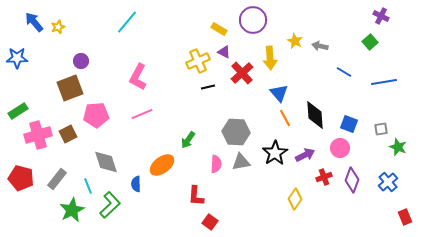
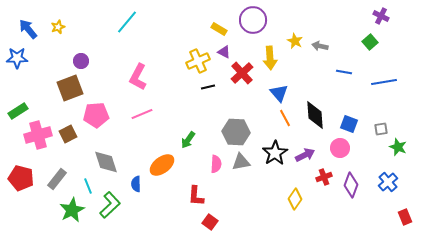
blue arrow at (34, 22): moved 6 px left, 7 px down
blue line at (344, 72): rotated 21 degrees counterclockwise
purple diamond at (352, 180): moved 1 px left, 5 px down
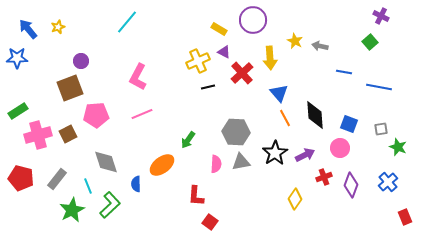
blue line at (384, 82): moved 5 px left, 5 px down; rotated 20 degrees clockwise
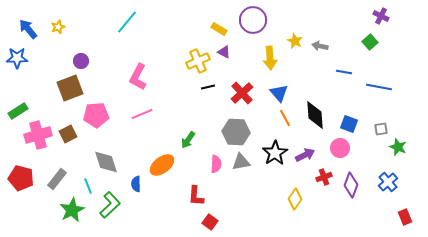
red cross at (242, 73): moved 20 px down
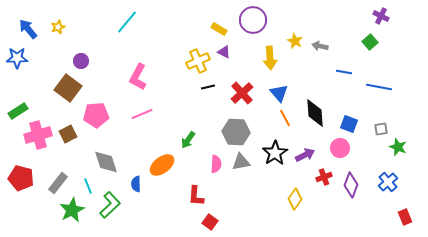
brown square at (70, 88): moved 2 px left; rotated 32 degrees counterclockwise
black diamond at (315, 115): moved 2 px up
gray rectangle at (57, 179): moved 1 px right, 4 px down
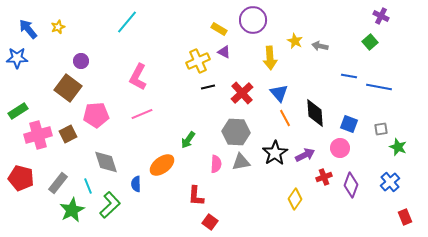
blue line at (344, 72): moved 5 px right, 4 px down
blue cross at (388, 182): moved 2 px right
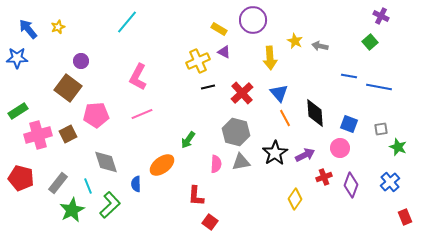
gray hexagon at (236, 132): rotated 12 degrees clockwise
